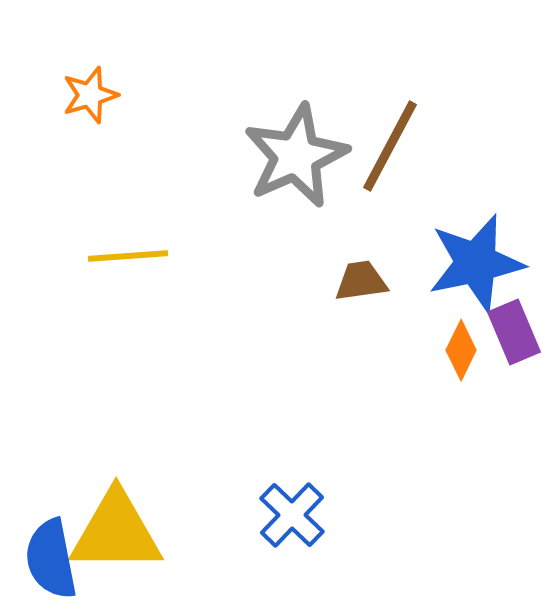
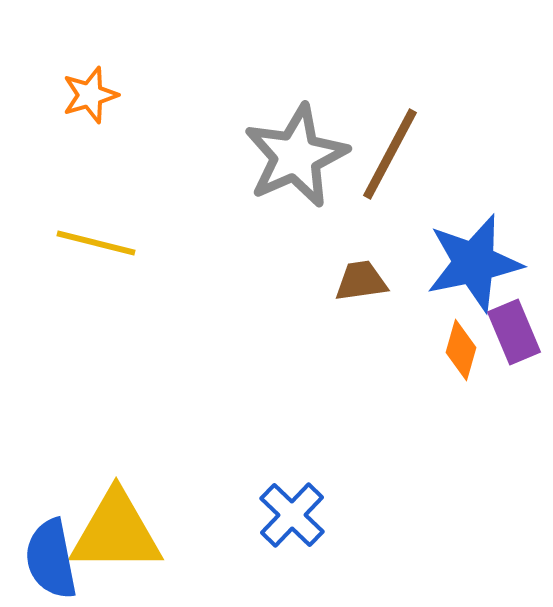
brown line: moved 8 px down
yellow line: moved 32 px left, 13 px up; rotated 18 degrees clockwise
blue star: moved 2 px left
orange diamond: rotated 10 degrees counterclockwise
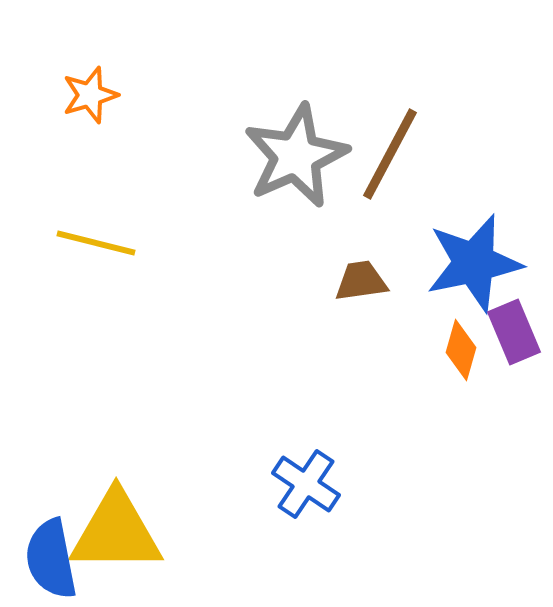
blue cross: moved 14 px right, 31 px up; rotated 10 degrees counterclockwise
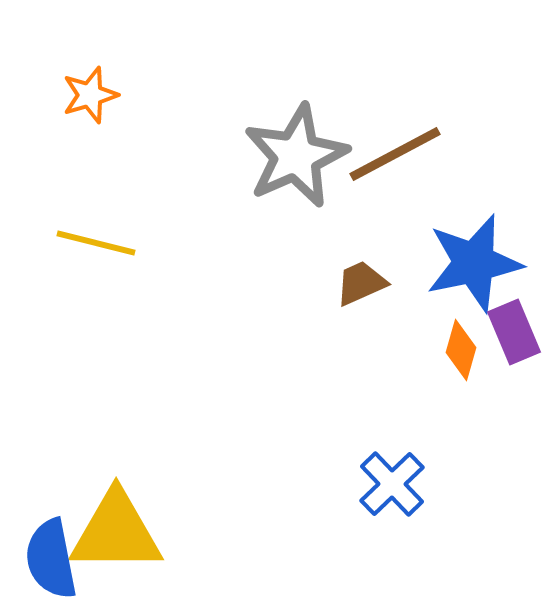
brown line: moved 5 px right; rotated 34 degrees clockwise
brown trapezoid: moved 2 px down; rotated 16 degrees counterclockwise
blue cross: moved 86 px right; rotated 12 degrees clockwise
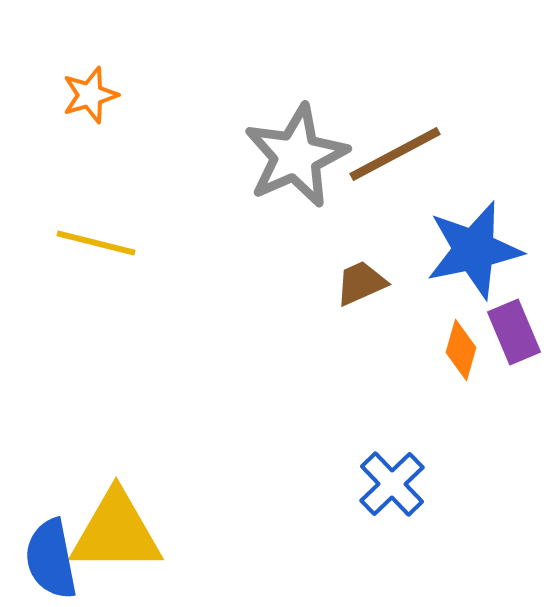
blue star: moved 13 px up
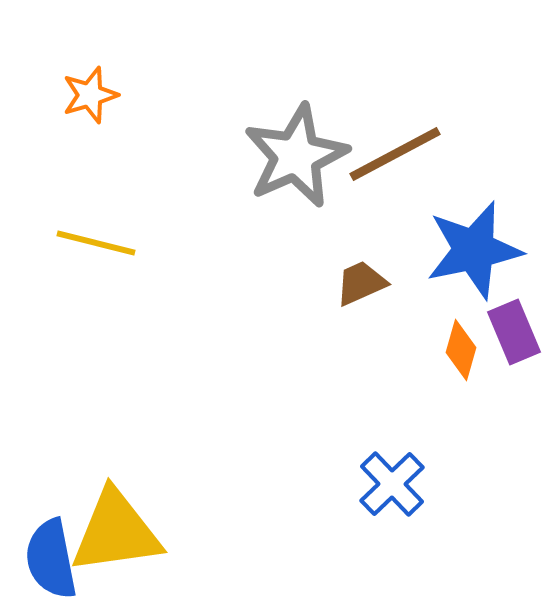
yellow triangle: rotated 8 degrees counterclockwise
